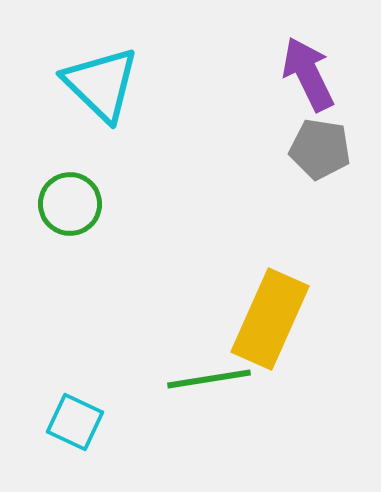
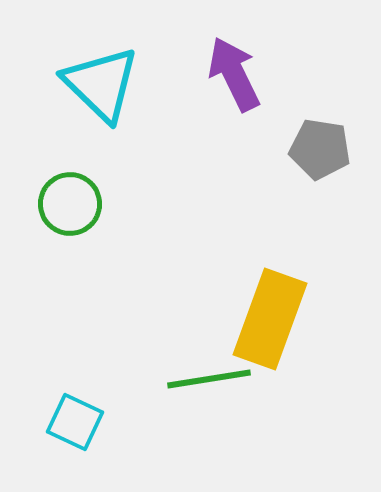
purple arrow: moved 74 px left
yellow rectangle: rotated 4 degrees counterclockwise
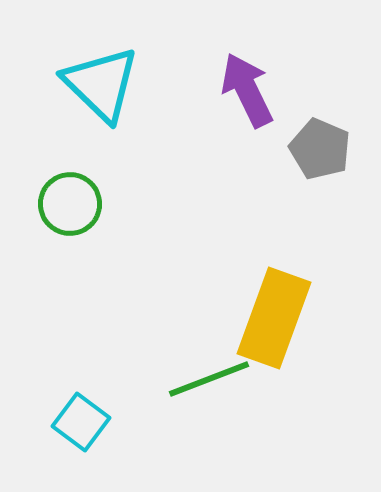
purple arrow: moved 13 px right, 16 px down
gray pentagon: rotated 14 degrees clockwise
yellow rectangle: moved 4 px right, 1 px up
green line: rotated 12 degrees counterclockwise
cyan square: moved 6 px right; rotated 12 degrees clockwise
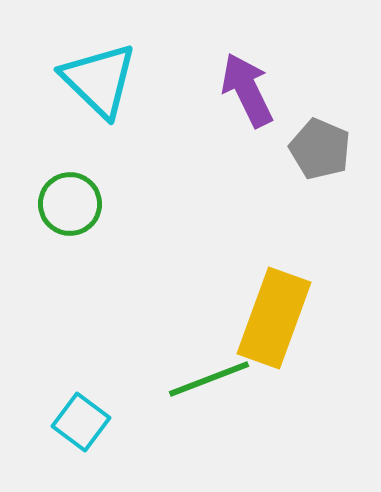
cyan triangle: moved 2 px left, 4 px up
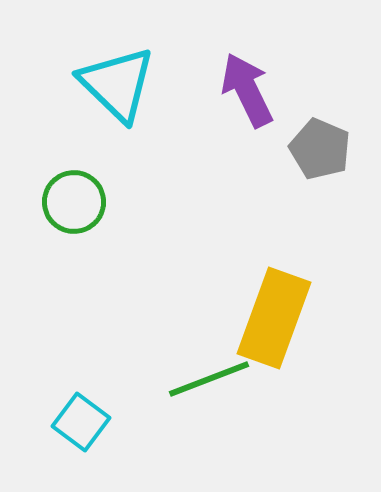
cyan triangle: moved 18 px right, 4 px down
green circle: moved 4 px right, 2 px up
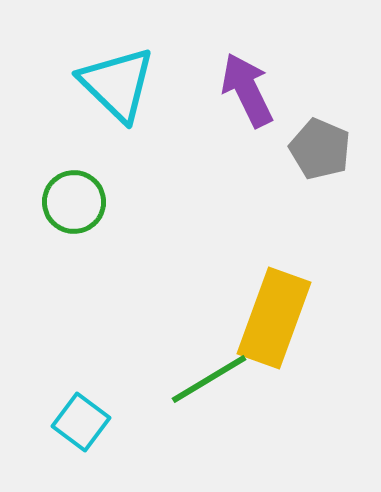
green line: rotated 10 degrees counterclockwise
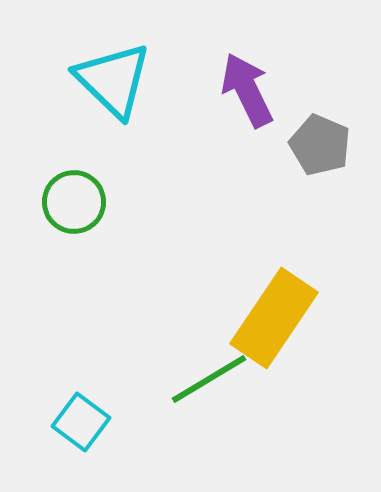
cyan triangle: moved 4 px left, 4 px up
gray pentagon: moved 4 px up
yellow rectangle: rotated 14 degrees clockwise
